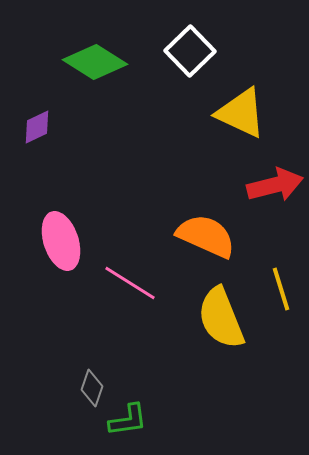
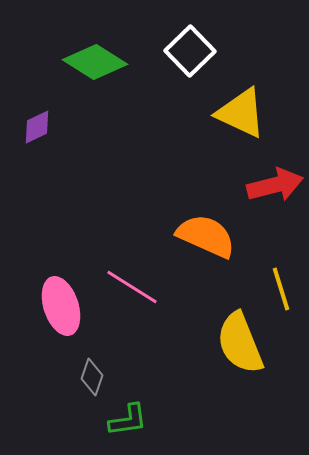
pink ellipse: moved 65 px down
pink line: moved 2 px right, 4 px down
yellow semicircle: moved 19 px right, 25 px down
gray diamond: moved 11 px up
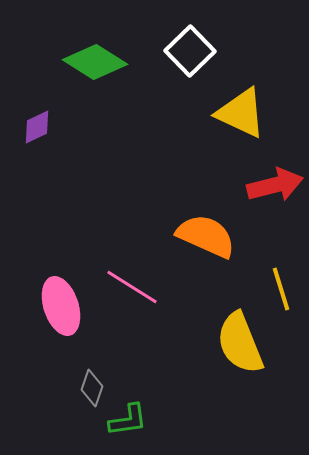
gray diamond: moved 11 px down
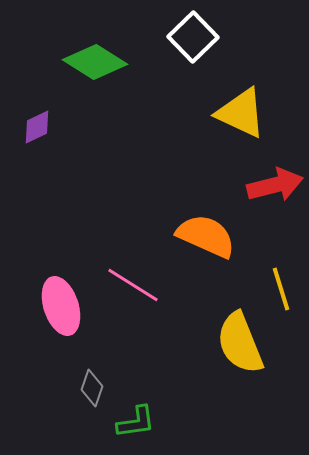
white square: moved 3 px right, 14 px up
pink line: moved 1 px right, 2 px up
green L-shape: moved 8 px right, 2 px down
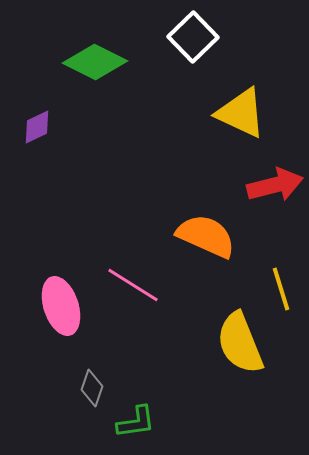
green diamond: rotated 6 degrees counterclockwise
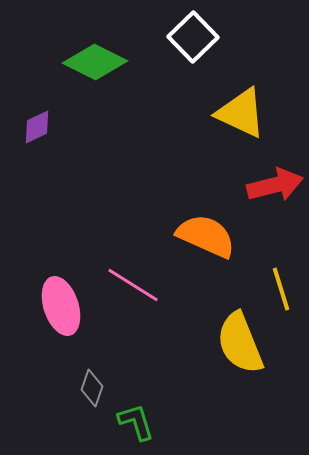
green L-shape: rotated 99 degrees counterclockwise
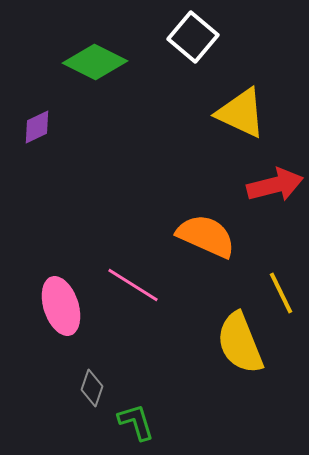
white square: rotated 6 degrees counterclockwise
yellow line: moved 4 px down; rotated 9 degrees counterclockwise
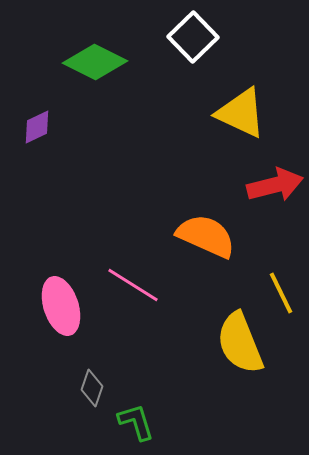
white square: rotated 6 degrees clockwise
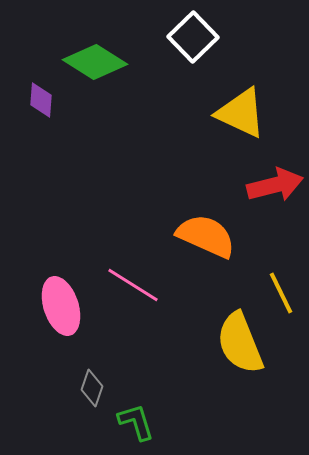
green diamond: rotated 6 degrees clockwise
purple diamond: moved 4 px right, 27 px up; rotated 60 degrees counterclockwise
